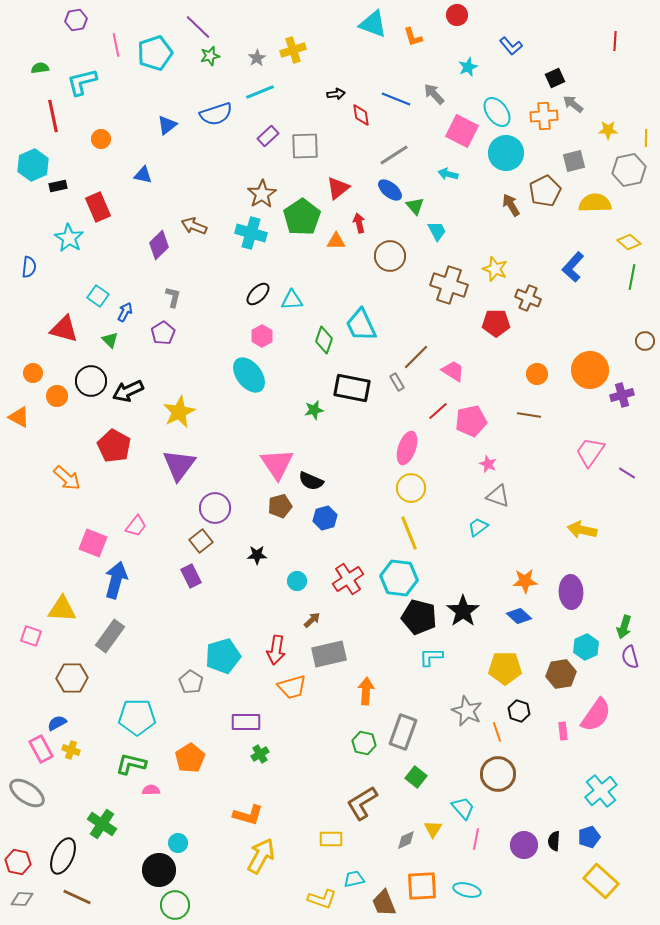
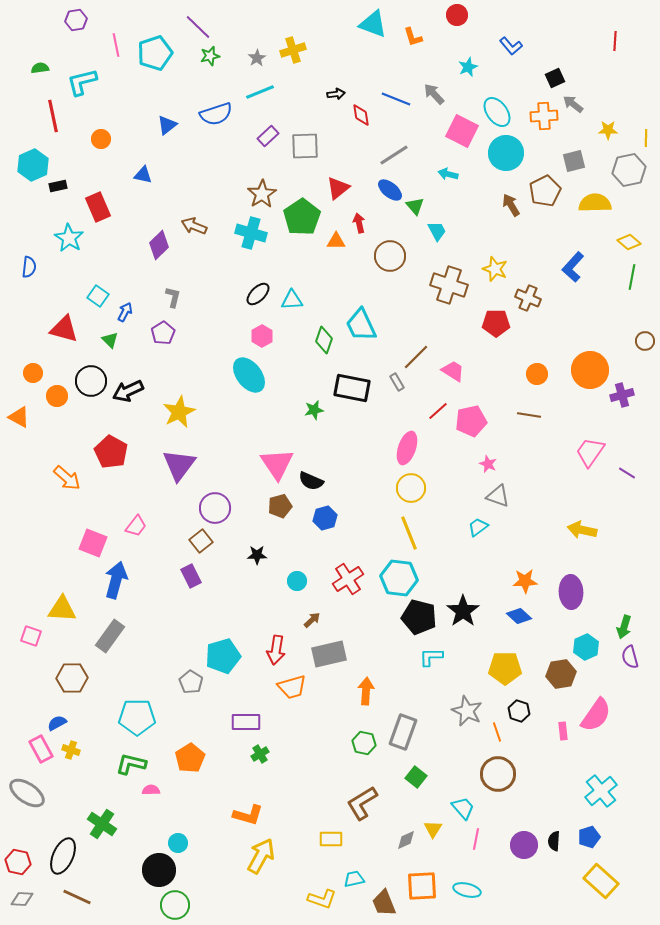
red pentagon at (114, 446): moved 3 px left, 6 px down
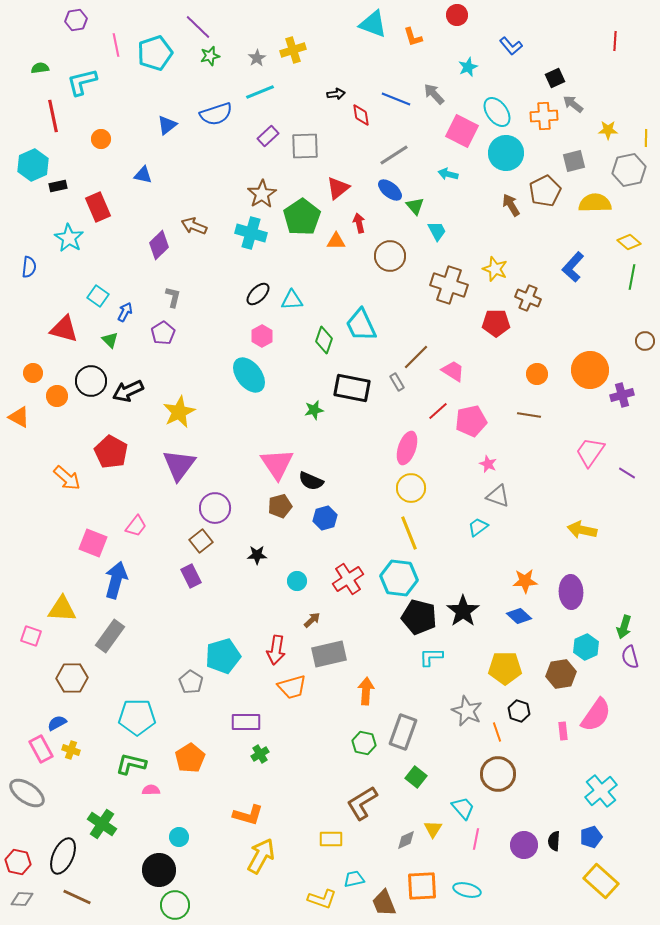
blue pentagon at (589, 837): moved 2 px right
cyan circle at (178, 843): moved 1 px right, 6 px up
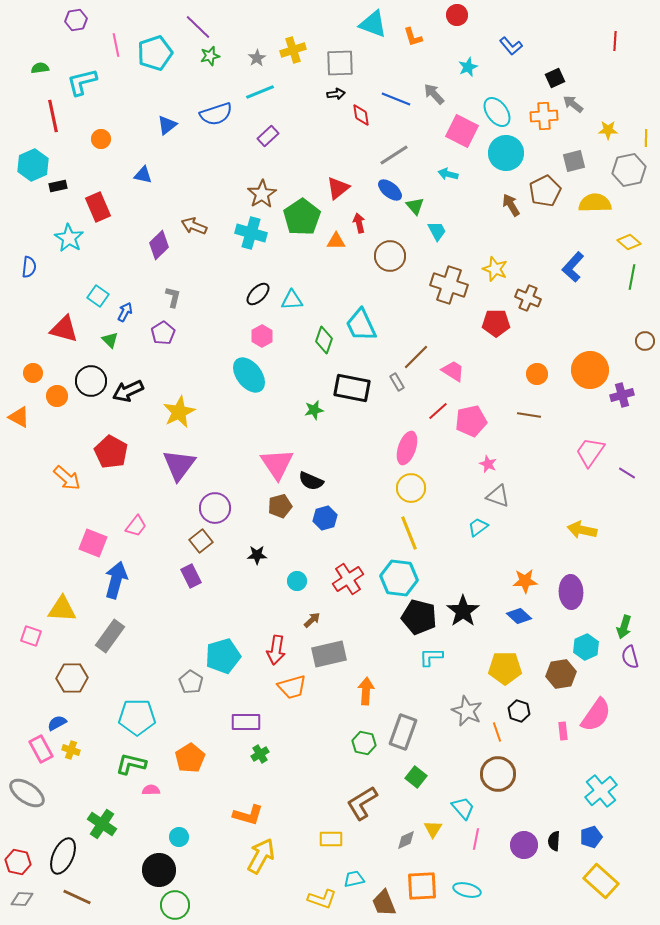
gray square at (305, 146): moved 35 px right, 83 px up
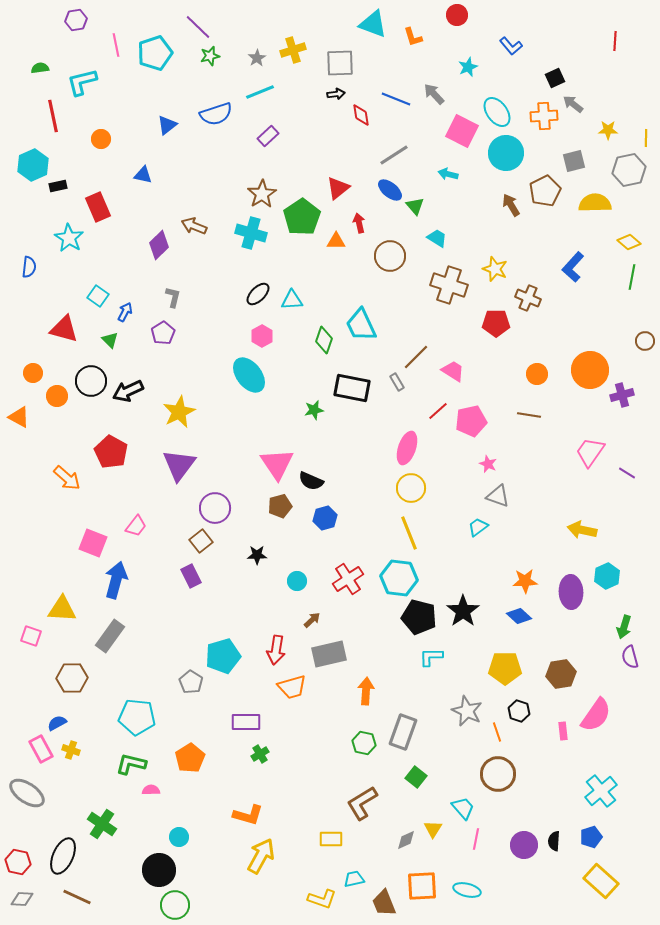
cyan trapezoid at (437, 231): moved 7 px down; rotated 30 degrees counterclockwise
cyan hexagon at (586, 647): moved 21 px right, 71 px up
cyan pentagon at (137, 717): rotated 6 degrees clockwise
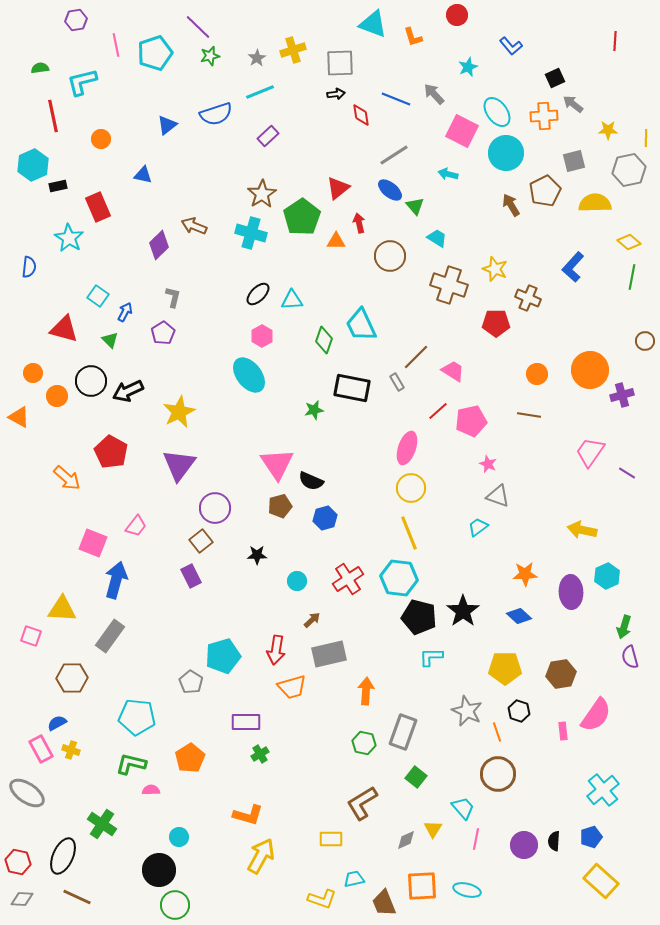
orange star at (525, 581): moved 7 px up
cyan cross at (601, 791): moved 2 px right, 1 px up
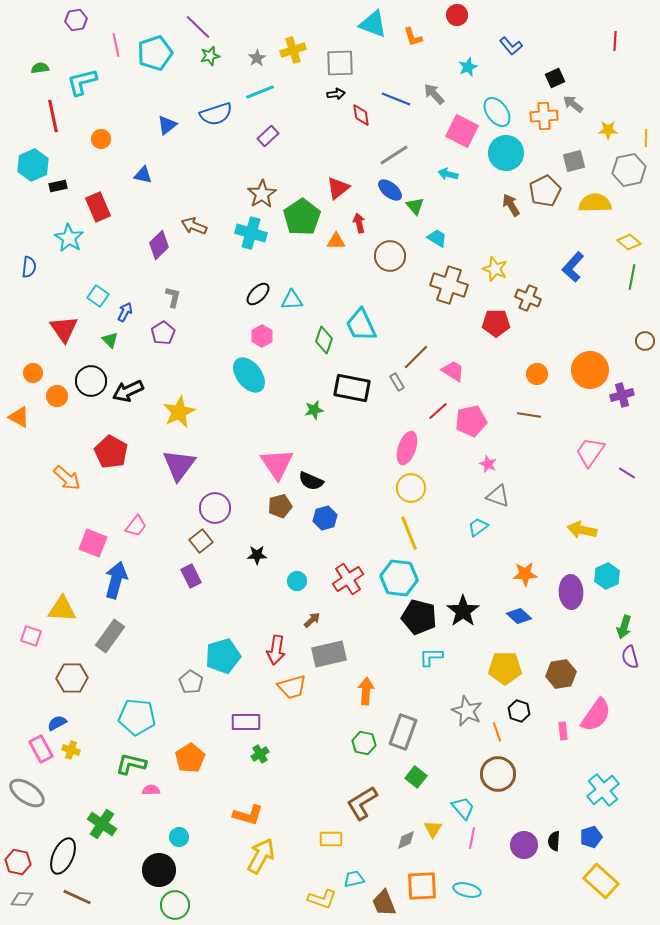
red triangle at (64, 329): rotated 40 degrees clockwise
pink line at (476, 839): moved 4 px left, 1 px up
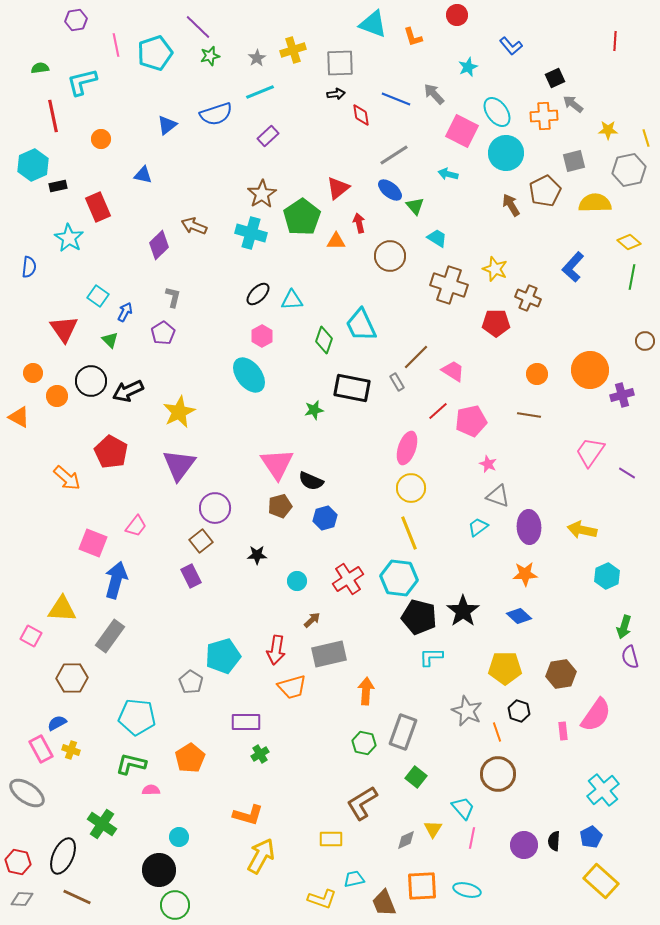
yellow line at (646, 138): rotated 18 degrees counterclockwise
purple ellipse at (571, 592): moved 42 px left, 65 px up
pink square at (31, 636): rotated 10 degrees clockwise
blue pentagon at (591, 837): rotated 10 degrees counterclockwise
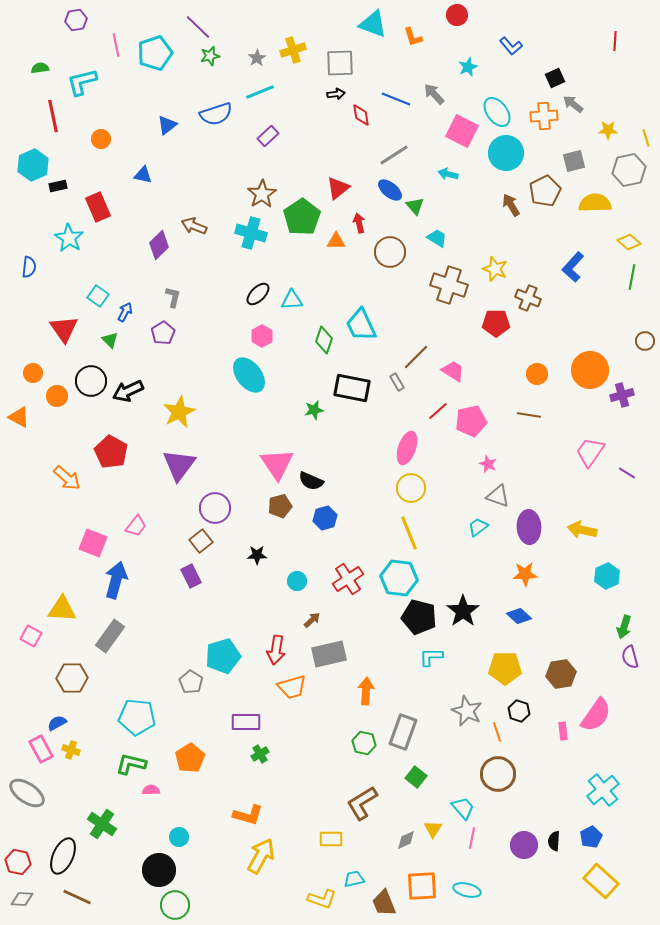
brown circle at (390, 256): moved 4 px up
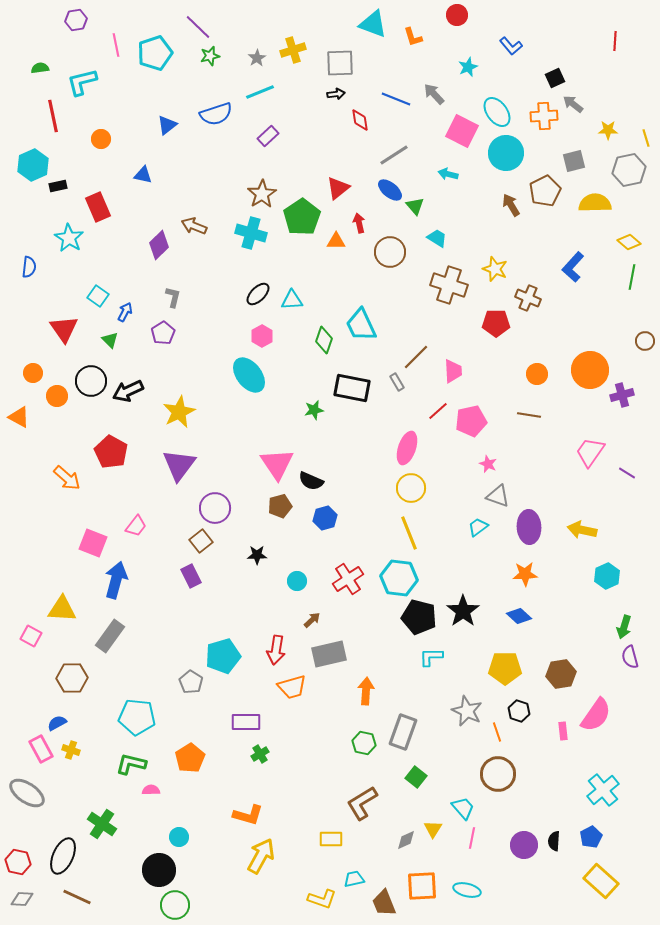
red diamond at (361, 115): moved 1 px left, 5 px down
pink trapezoid at (453, 371): rotated 55 degrees clockwise
